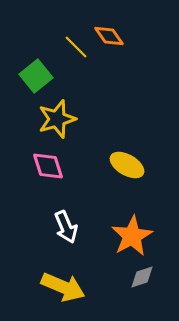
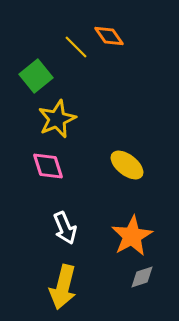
yellow star: rotated 6 degrees counterclockwise
yellow ellipse: rotated 8 degrees clockwise
white arrow: moved 1 px left, 1 px down
yellow arrow: rotated 81 degrees clockwise
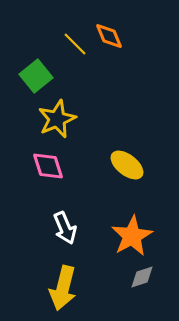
orange diamond: rotated 12 degrees clockwise
yellow line: moved 1 px left, 3 px up
yellow arrow: moved 1 px down
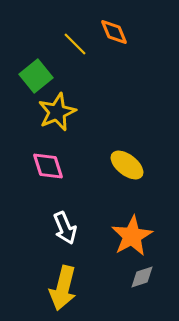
orange diamond: moved 5 px right, 4 px up
yellow star: moved 7 px up
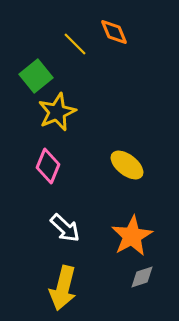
pink diamond: rotated 40 degrees clockwise
white arrow: rotated 24 degrees counterclockwise
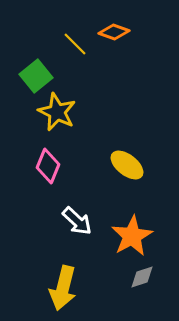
orange diamond: rotated 48 degrees counterclockwise
yellow star: rotated 24 degrees counterclockwise
white arrow: moved 12 px right, 7 px up
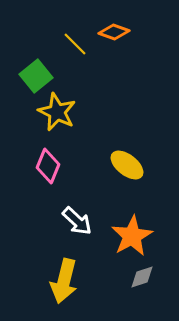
yellow arrow: moved 1 px right, 7 px up
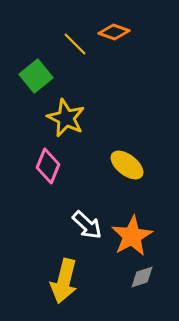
yellow star: moved 9 px right, 6 px down
white arrow: moved 10 px right, 4 px down
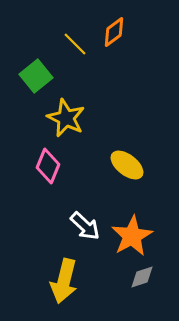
orange diamond: rotated 56 degrees counterclockwise
white arrow: moved 2 px left, 1 px down
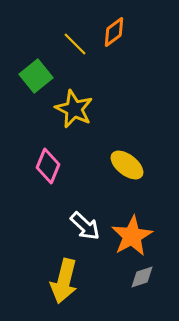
yellow star: moved 8 px right, 9 px up
